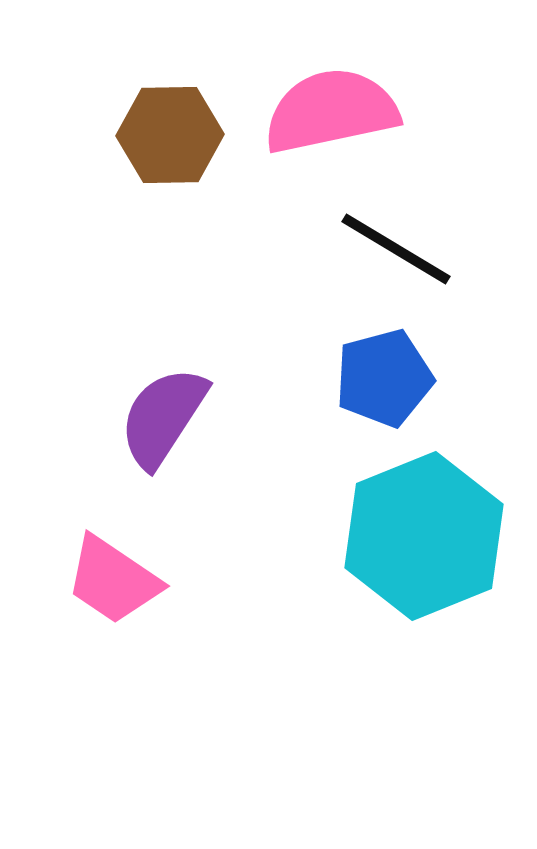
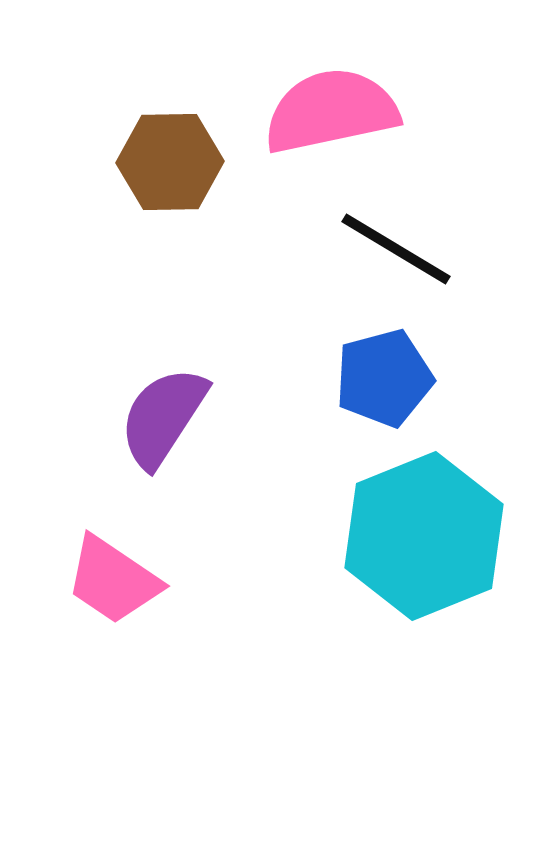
brown hexagon: moved 27 px down
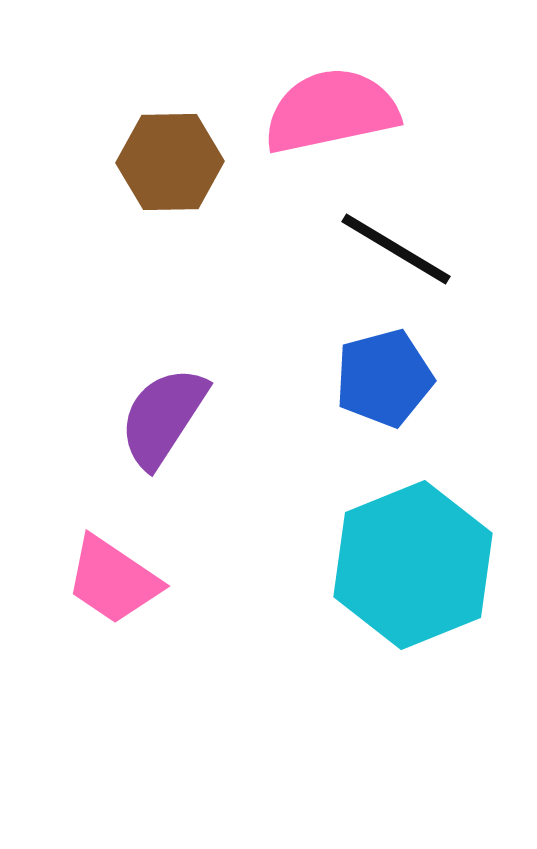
cyan hexagon: moved 11 px left, 29 px down
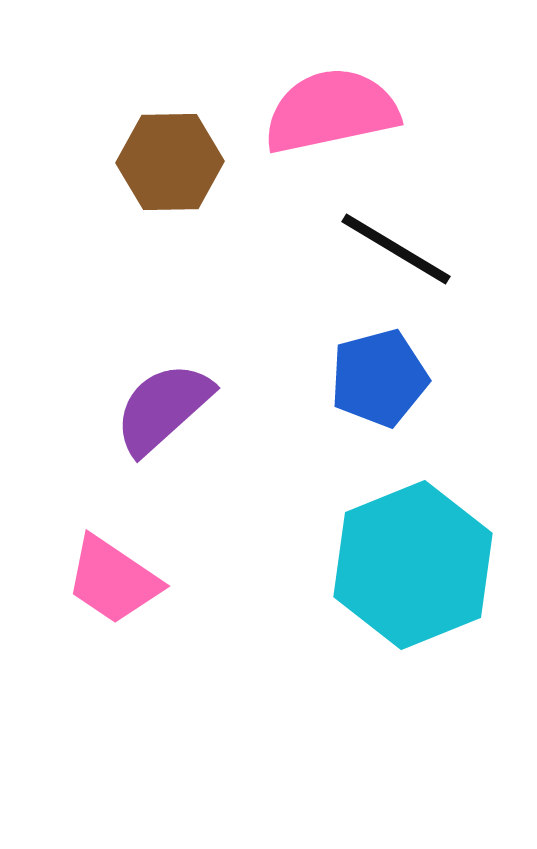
blue pentagon: moved 5 px left
purple semicircle: moved 9 px up; rotated 15 degrees clockwise
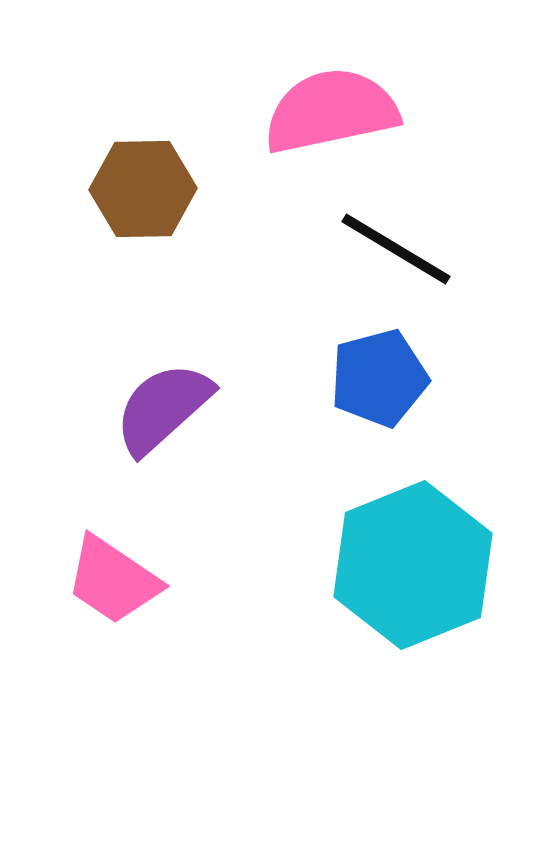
brown hexagon: moved 27 px left, 27 px down
